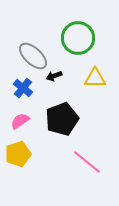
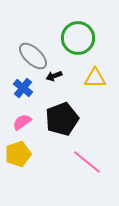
pink semicircle: moved 2 px right, 1 px down
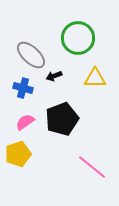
gray ellipse: moved 2 px left, 1 px up
blue cross: rotated 24 degrees counterclockwise
pink semicircle: moved 3 px right
pink line: moved 5 px right, 5 px down
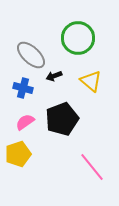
yellow triangle: moved 4 px left, 3 px down; rotated 40 degrees clockwise
pink line: rotated 12 degrees clockwise
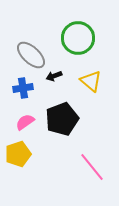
blue cross: rotated 24 degrees counterclockwise
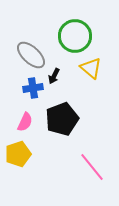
green circle: moved 3 px left, 2 px up
black arrow: rotated 42 degrees counterclockwise
yellow triangle: moved 13 px up
blue cross: moved 10 px right
pink semicircle: rotated 150 degrees clockwise
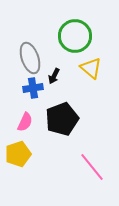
gray ellipse: moved 1 px left, 3 px down; rotated 28 degrees clockwise
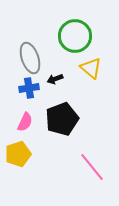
black arrow: moved 1 px right, 3 px down; rotated 42 degrees clockwise
blue cross: moved 4 px left
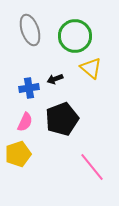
gray ellipse: moved 28 px up
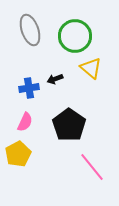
black pentagon: moved 7 px right, 6 px down; rotated 16 degrees counterclockwise
yellow pentagon: rotated 10 degrees counterclockwise
